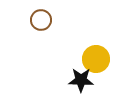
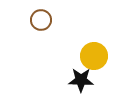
yellow circle: moved 2 px left, 3 px up
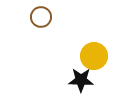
brown circle: moved 3 px up
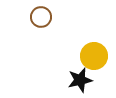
black star: moved 1 px left; rotated 15 degrees counterclockwise
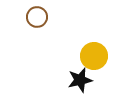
brown circle: moved 4 px left
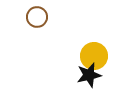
black star: moved 9 px right, 5 px up
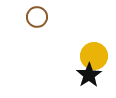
black star: rotated 20 degrees counterclockwise
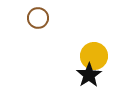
brown circle: moved 1 px right, 1 px down
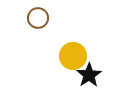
yellow circle: moved 21 px left
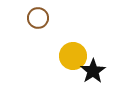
black star: moved 4 px right, 4 px up
